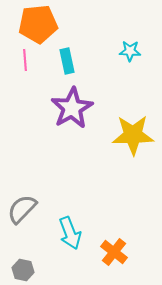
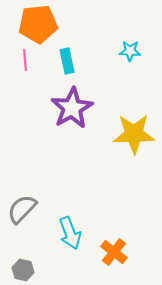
yellow star: moved 1 px right, 1 px up
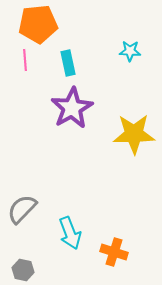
cyan rectangle: moved 1 px right, 2 px down
orange cross: rotated 20 degrees counterclockwise
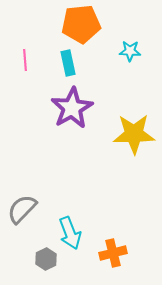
orange pentagon: moved 43 px right
orange cross: moved 1 px left, 1 px down; rotated 32 degrees counterclockwise
gray hexagon: moved 23 px right, 11 px up; rotated 20 degrees clockwise
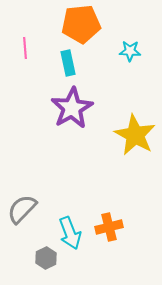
pink line: moved 12 px up
yellow star: moved 1 px right, 1 px down; rotated 30 degrees clockwise
orange cross: moved 4 px left, 26 px up
gray hexagon: moved 1 px up
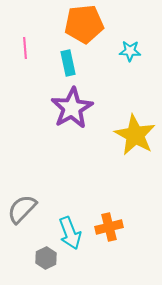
orange pentagon: moved 3 px right
